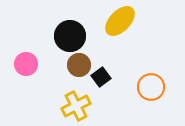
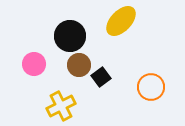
yellow ellipse: moved 1 px right
pink circle: moved 8 px right
yellow cross: moved 15 px left
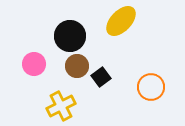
brown circle: moved 2 px left, 1 px down
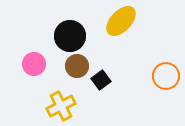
black square: moved 3 px down
orange circle: moved 15 px right, 11 px up
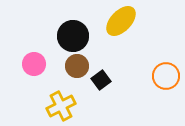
black circle: moved 3 px right
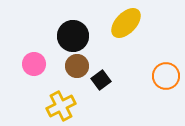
yellow ellipse: moved 5 px right, 2 px down
